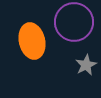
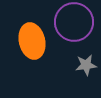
gray star: rotated 20 degrees clockwise
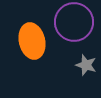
gray star: rotated 25 degrees clockwise
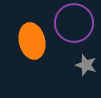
purple circle: moved 1 px down
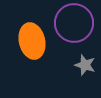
gray star: moved 1 px left
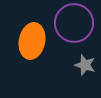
orange ellipse: rotated 24 degrees clockwise
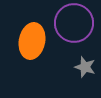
gray star: moved 2 px down
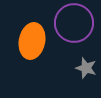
gray star: moved 1 px right, 1 px down
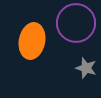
purple circle: moved 2 px right
